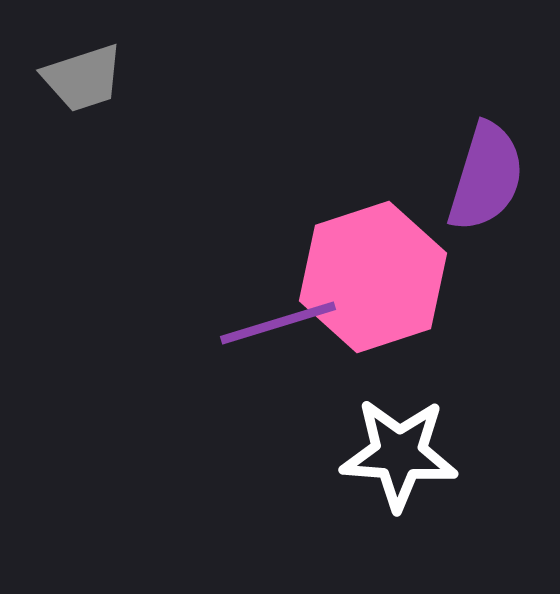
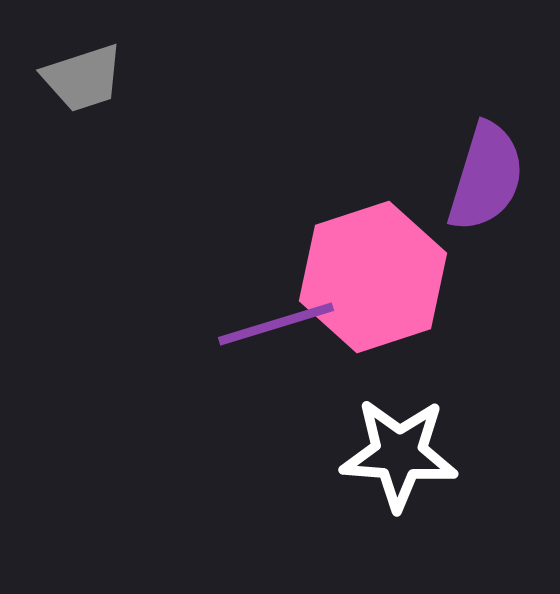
purple line: moved 2 px left, 1 px down
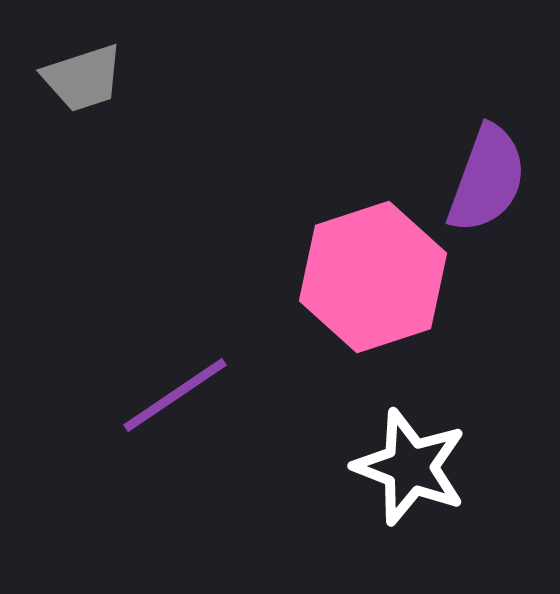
purple semicircle: moved 1 px right, 2 px down; rotated 3 degrees clockwise
purple line: moved 101 px left, 71 px down; rotated 17 degrees counterclockwise
white star: moved 11 px right, 13 px down; rotated 17 degrees clockwise
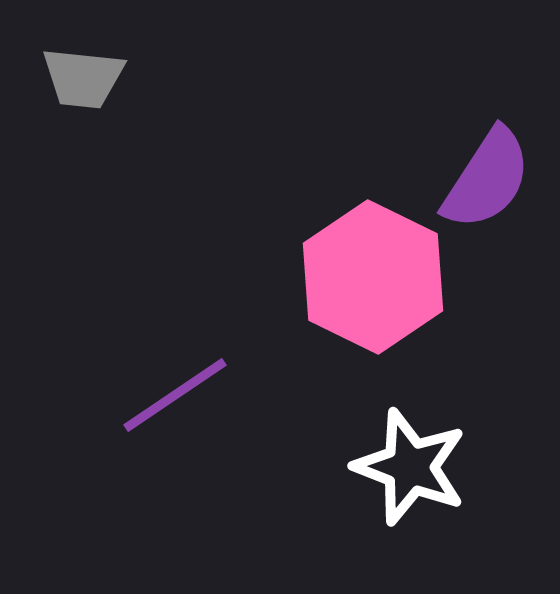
gray trapezoid: rotated 24 degrees clockwise
purple semicircle: rotated 13 degrees clockwise
pink hexagon: rotated 16 degrees counterclockwise
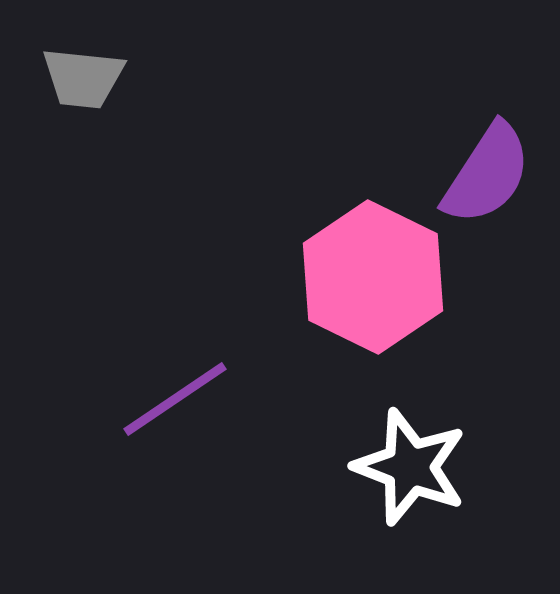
purple semicircle: moved 5 px up
purple line: moved 4 px down
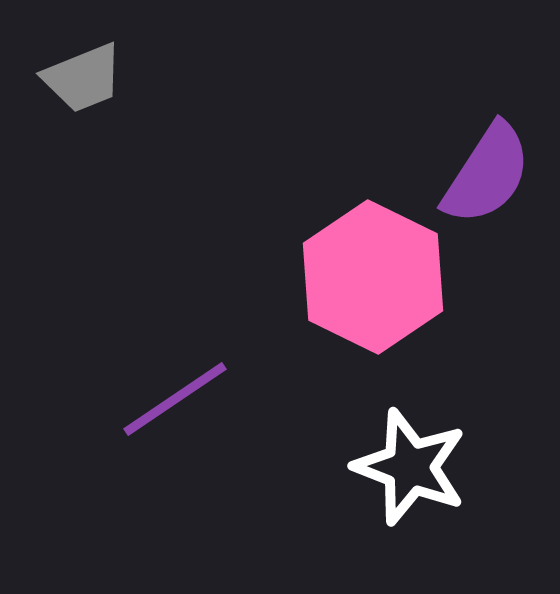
gray trapezoid: rotated 28 degrees counterclockwise
